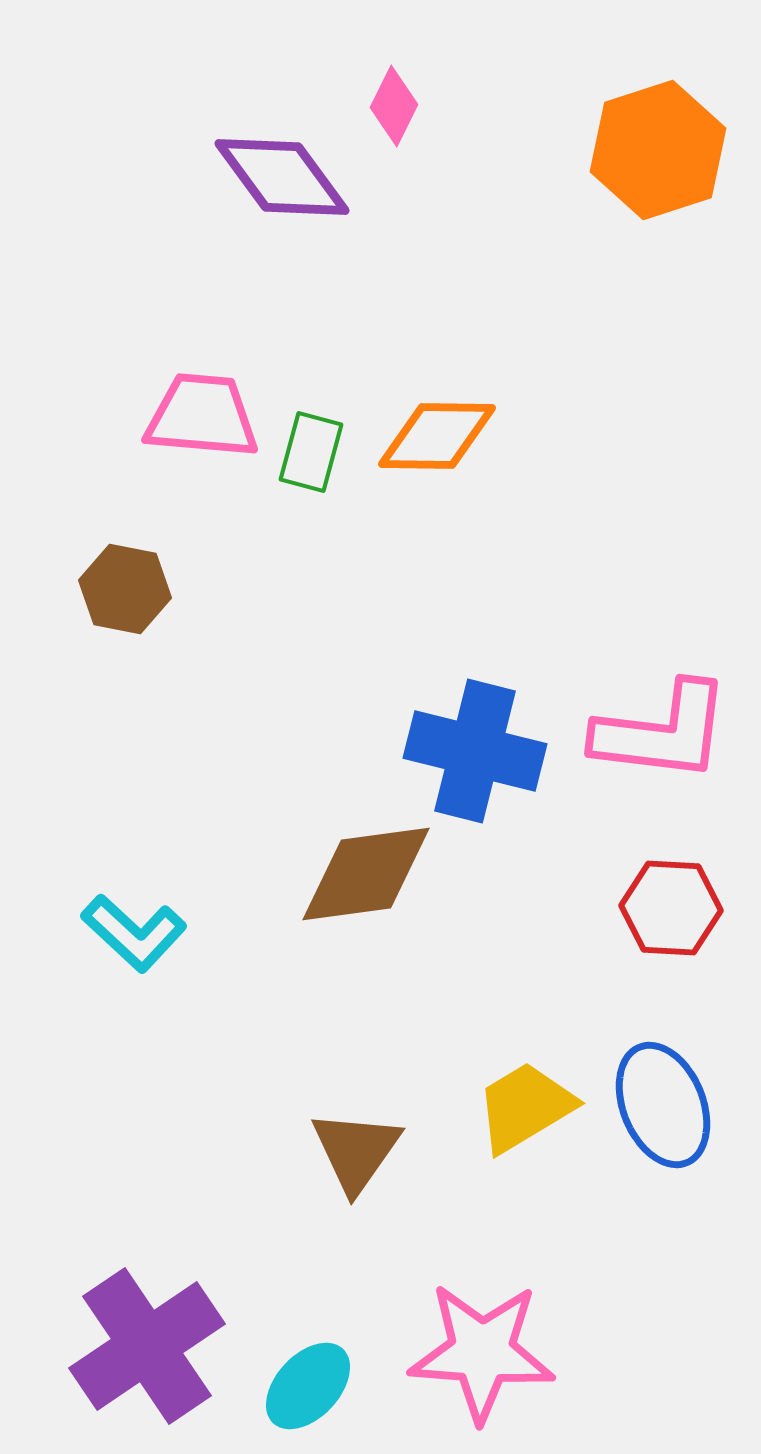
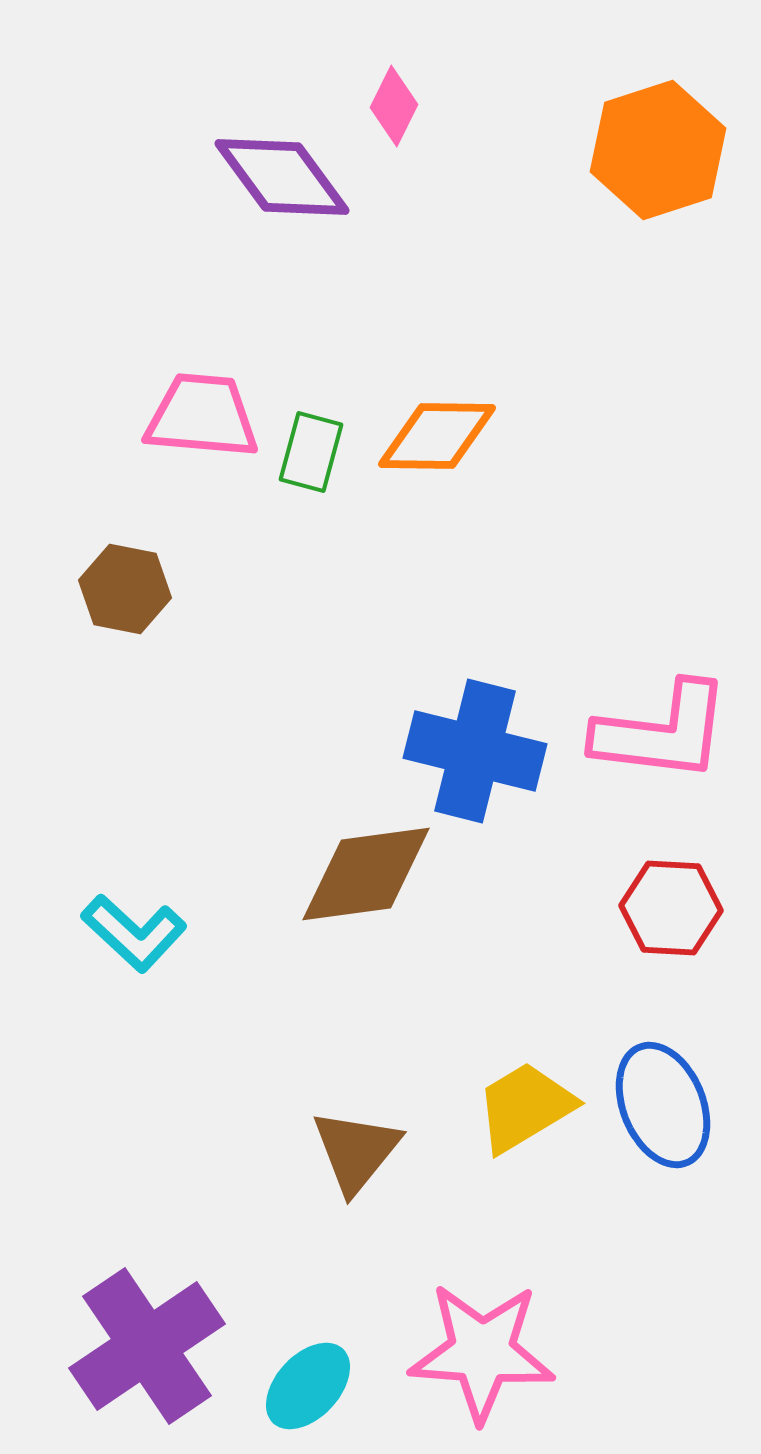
brown triangle: rotated 4 degrees clockwise
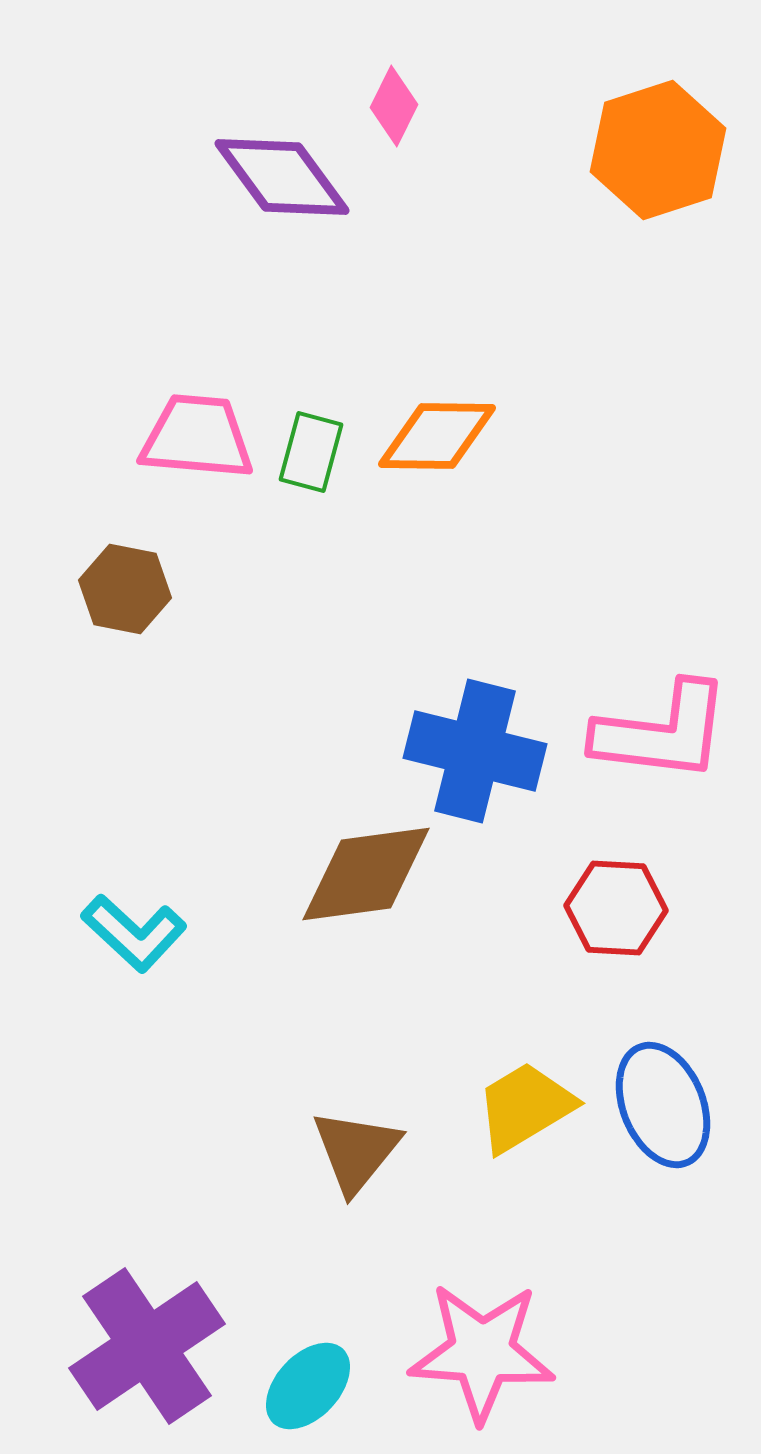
pink trapezoid: moved 5 px left, 21 px down
red hexagon: moved 55 px left
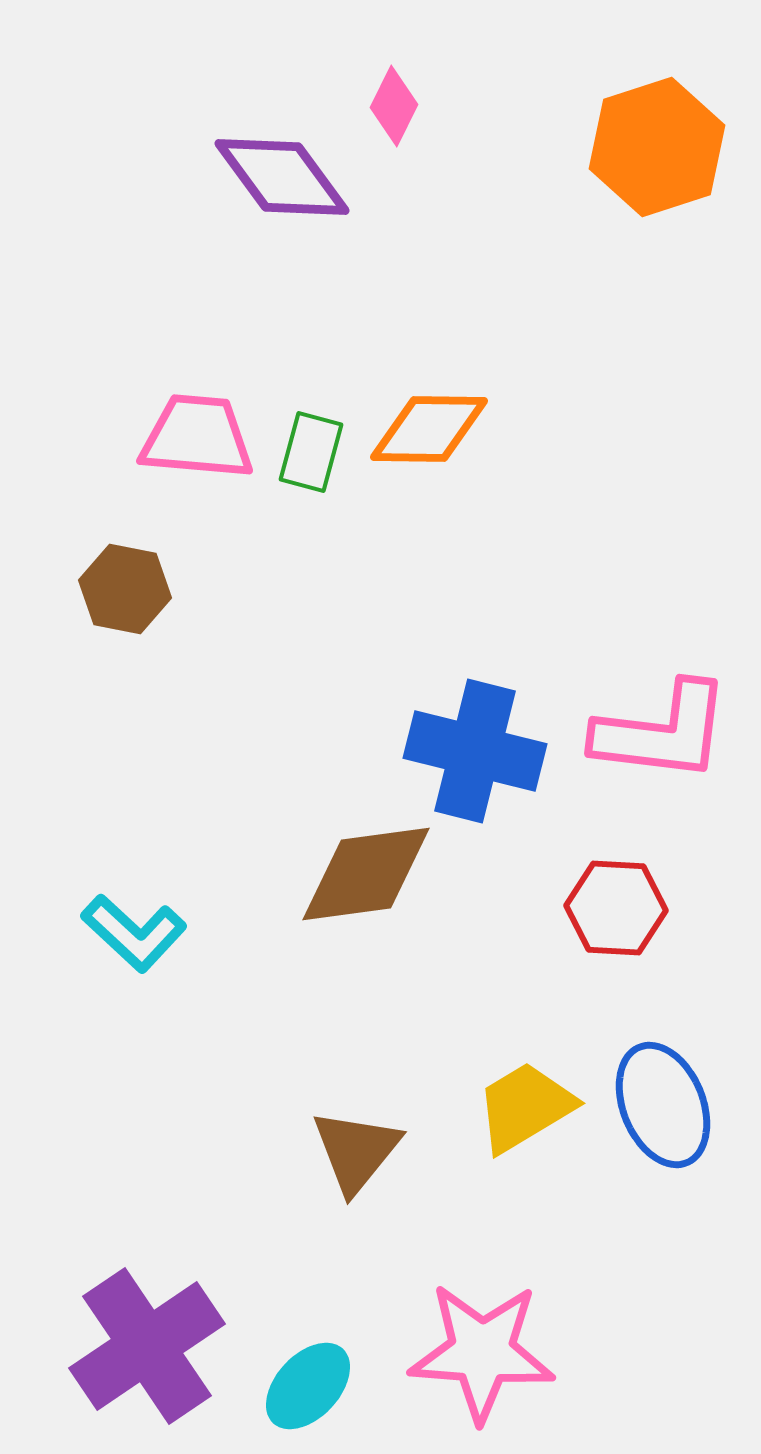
orange hexagon: moved 1 px left, 3 px up
orange diamond: moved 8 px left, 7 px up
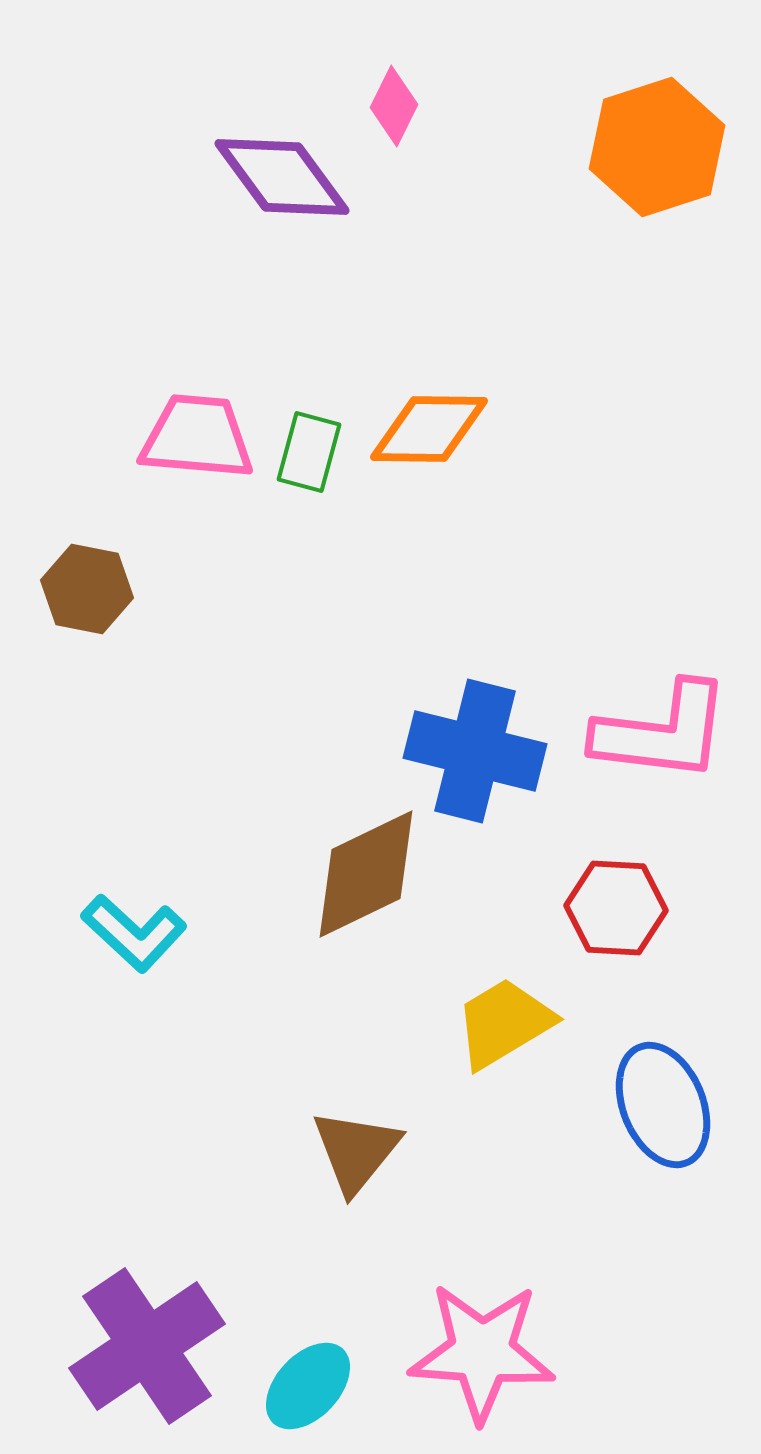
green rectangle: moved 2 px left
brown hexagon: moved 38 px left
brown diamond: rotated 18 degrees counterclockwise
yellow trapezoid: moved 21 px left, 84 px up
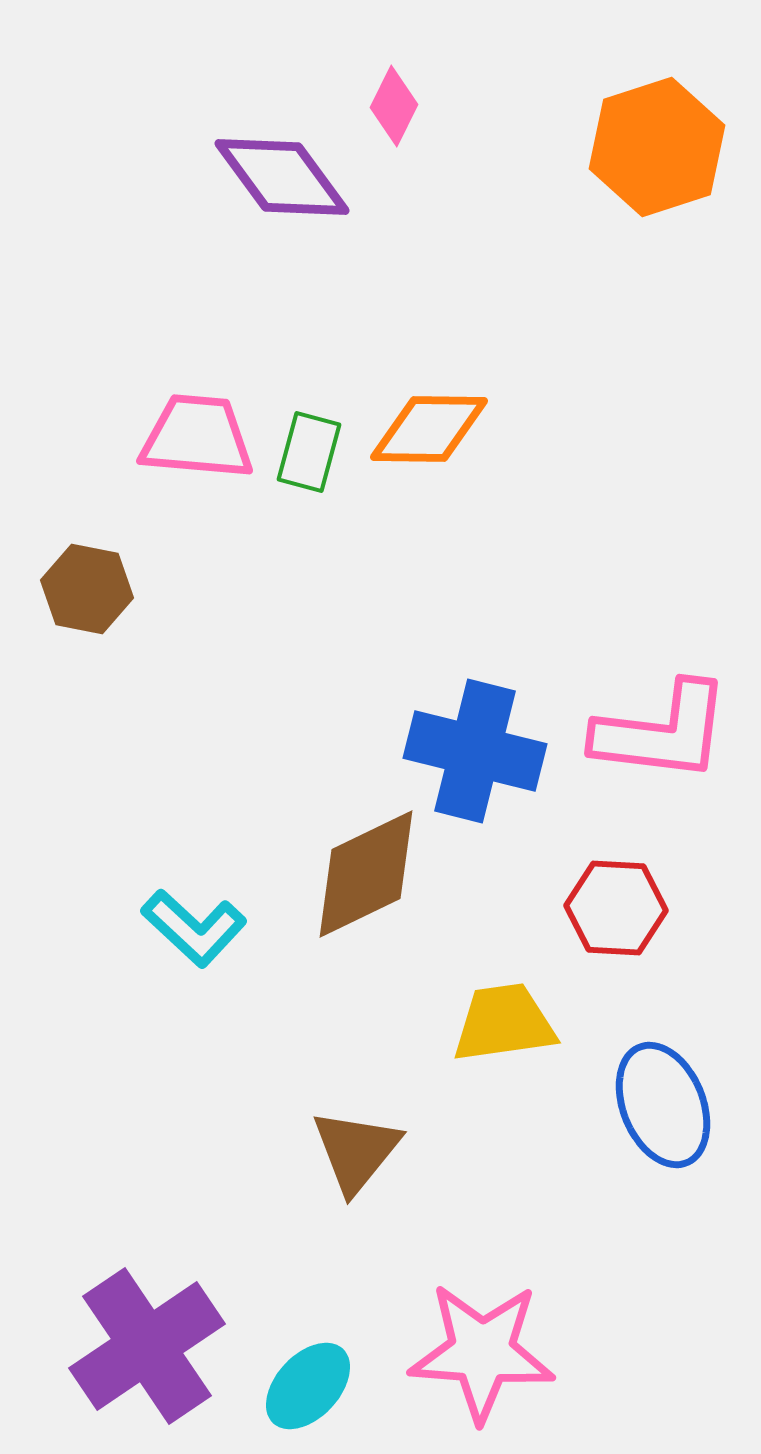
cyan L-shape: moved 60 px right, 5 px up
yellow trapezoid: rotated 23 degrees clockwise
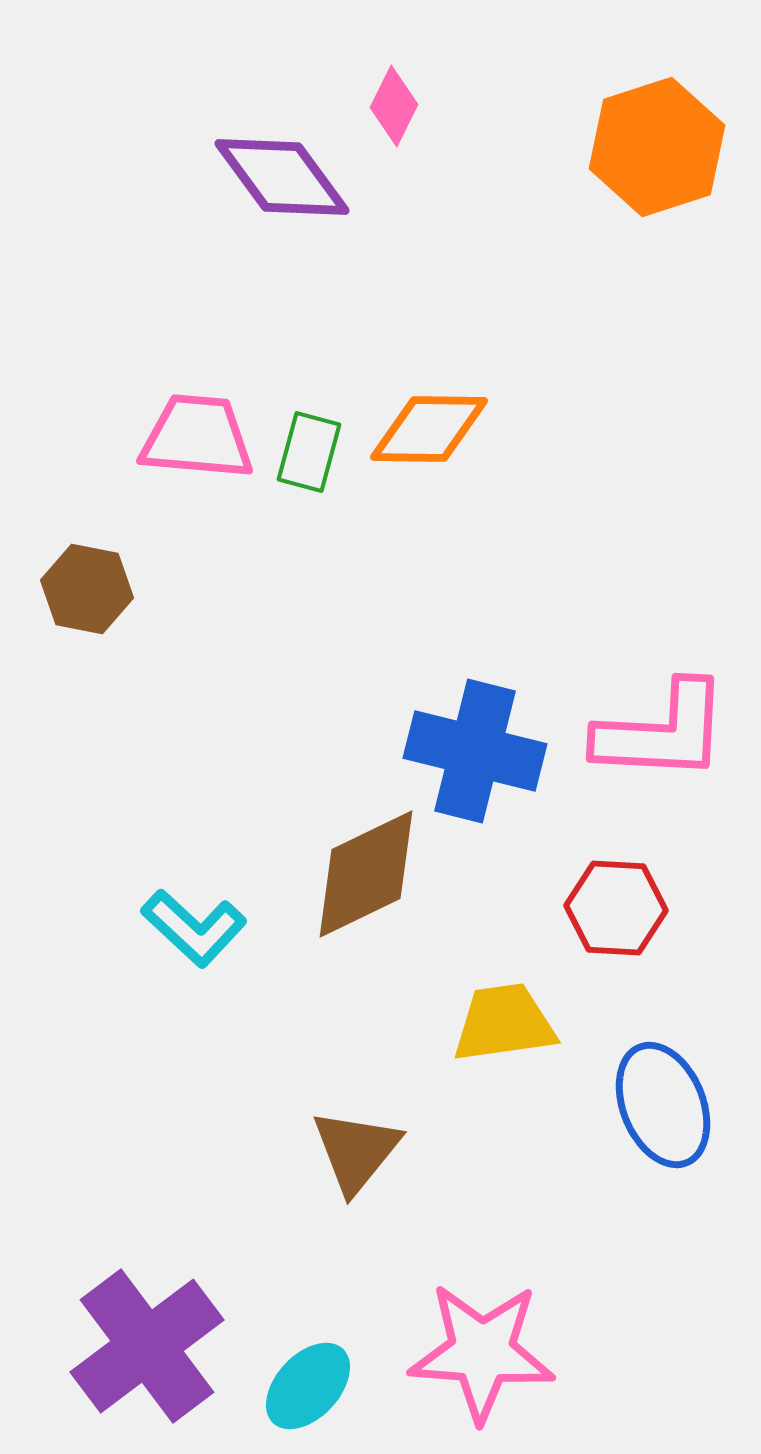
pink L-shape: rotated 4 degrees counterclockwise
purple cross: rotated 3 degrees counterclockwise
